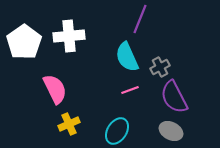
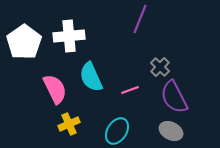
cyan semicircle: moved 36 px left, 20 px down
gray cross: rotated 18 degrees counterclockwise
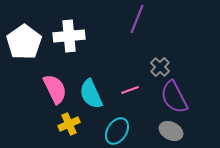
purple line: moved 3 px left
cyan semicircle: moved 17 px down
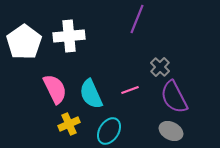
cyan ellipse: moved 8 px left
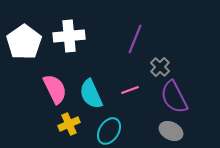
purple line: moved 2 px left, 20 px down
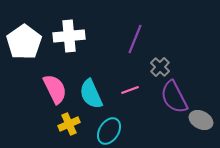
gray ellipse: moved 30 px right, 11 px up
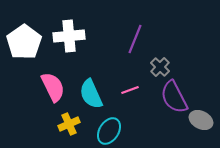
pink semicircle: moved 2 px left, 2 px up
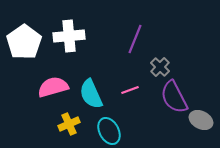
pink semicircle: rotated 80 degrees counterclockwise
cyan ellipse: rotated 60 degrees counterclockwise
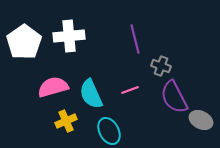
purple line: rotated 36 degrees counterclockwise
gray cross: moved 1 px right, 1 px up; rotated 24 degrees counterclockwise
yellow cross: moved 3 px left, 3 px up
